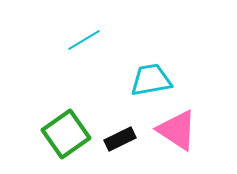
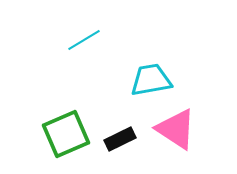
pink triangle: moved 1 px left, 1 px up
green square: rotated 12 degrees clockwise
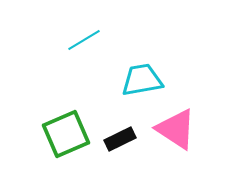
cyan trapezoid: moved 9 px left
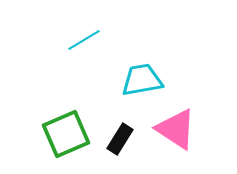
black rectangle: rotated 32 degrees counterclockwise
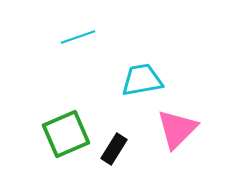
cyan line: moved 6 px left, 3 px up; rotated 12 degrees clockwise
pink triangle: moved 1 px right; rotated 42 degrees clockwise
black rectangle: moved 6 px left, 10 px down
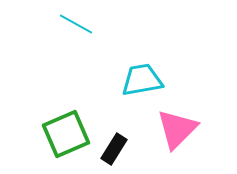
cyan line: moved 2 px left, 13 px up; rotated 48 degrees clockwise
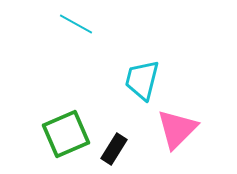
cyan trapezoid: rotated 66 degrees counterclockwise
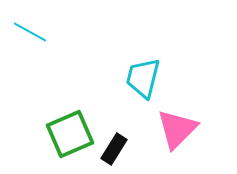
cyan line: moved 46 px left, 8 px down
cyan trapezoid: moved 1 px right, 2 px up
green square: moved 4 px right
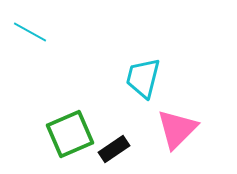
black rectangle: rotated 24 degrees clockwise
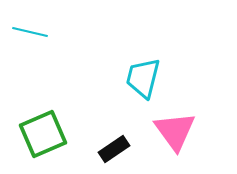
cyan line: rotated 16 degrees counterclockwise
pink triangle: moved 2 px left, 2 px down; rotated 21 degrees counterclockwise
green square: moved 27 px left
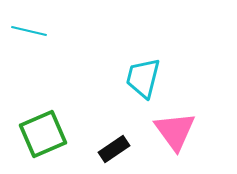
cyan line: moved 1 px left, 1 px up
